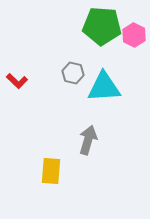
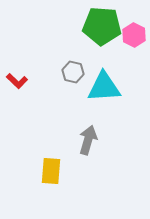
gray hexagon: moved 1 px up
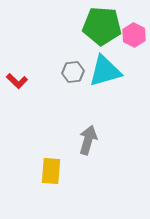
gray hexagon: rotated 20 degrees counterclockwise
cyan triangle: moved 1 px right, 16 px up; rotated 12 degrees counterclockwise
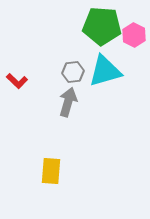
gray arrow: moved 20 px left, 38 px up
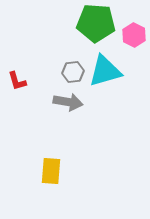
green pentagon: moved 6 px left, 3 px up
red L-shape: rotated 30 degrees clockwise
gray arrow: rotated 84 degrees clockwise
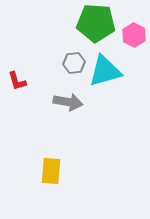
gray hexagon: moved 1 px right, 9 px up
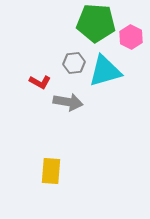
pink hexagon: moved 3 px left, 2 px down
red L-shape: moved 23 px right, 1 px down; rotated 45 degrees counterclockwise
